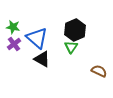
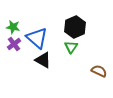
black hexagon: moved 3 px up
black triangle: moved 1 px right, 1 px down
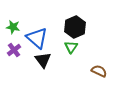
purple cross: moved 6 px down
black triangle: rotated 24 degrees clockwise
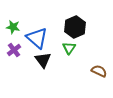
green triangle: moved 2 px left, 1 px down
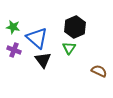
purple cross: rotated 32 degrees counterclockwise
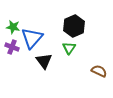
black hexagon: moved 1 px left, 1 px up
blue triangle: moved 5 px left; rotated 30 degrees clockwise
purple cross: moved 2 px left, 3 px up
black triangle: moved 1 px right, 1 px down
